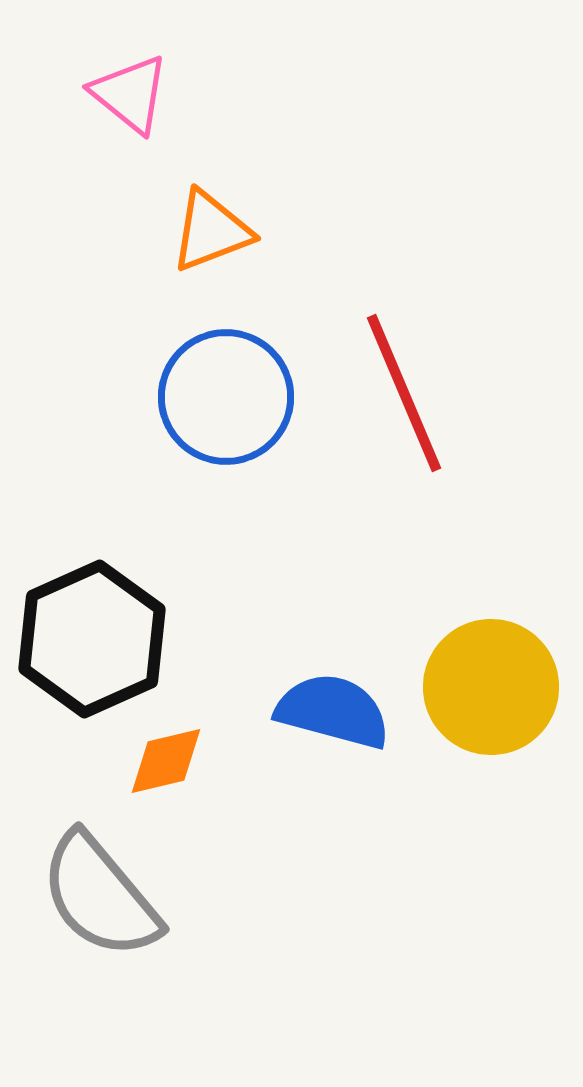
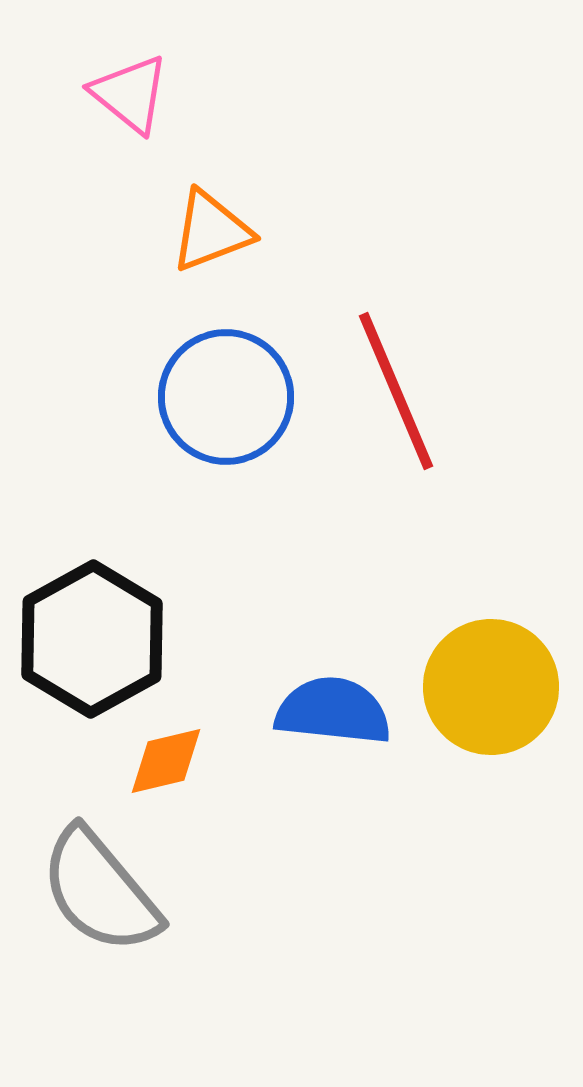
red line: moved 8 px left, 2 px up
black hexagon: rotated 5 degrees counterclockwise
blue semicircle: rotated 9 degrees counterclockwise
gray semicircle: moved 5 px up
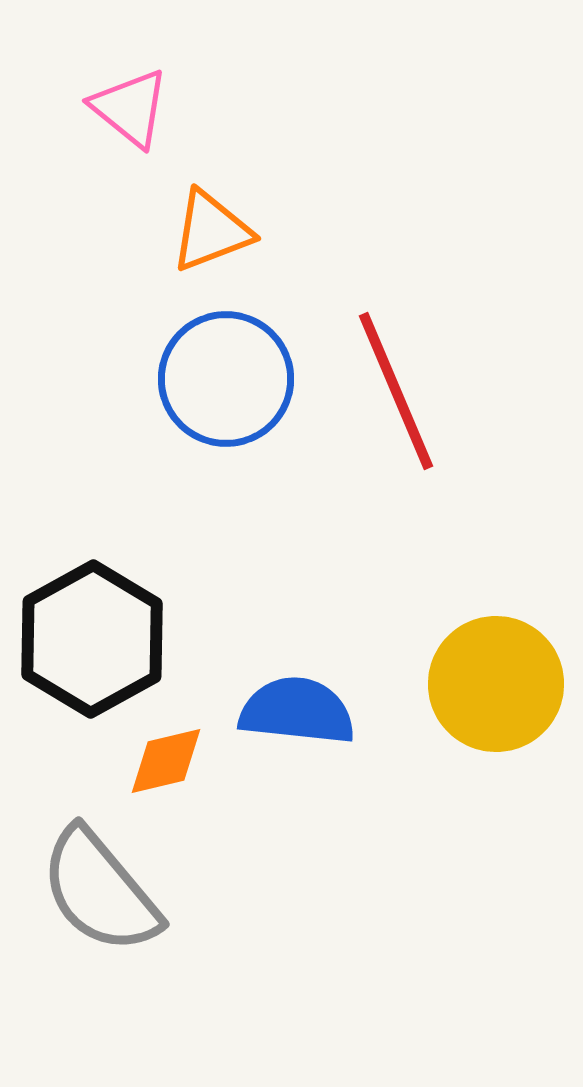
pink triangle: moved 14 px down
blue circle: moved 18 px up
yellow circle: moved 5 px right, 3 px up
blue semicircle: moved 36 px left
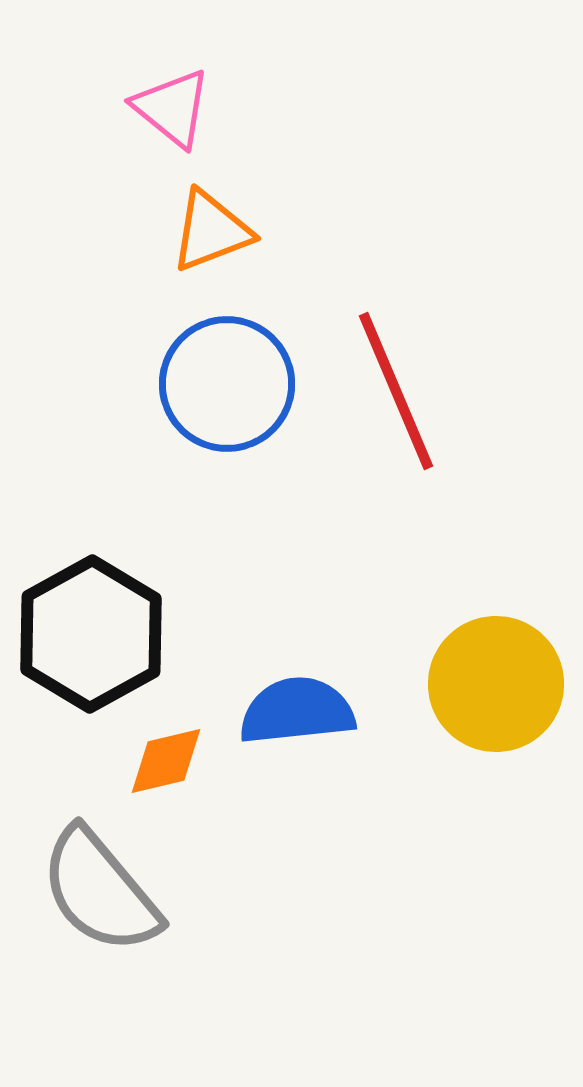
pink triangle: moved 42 px right
blue circle: moved 1 px right, 5 px down
black hexagon: moved 1 px left, 5 px up
blue semicircle: rotated 12 degrees counterclockwise
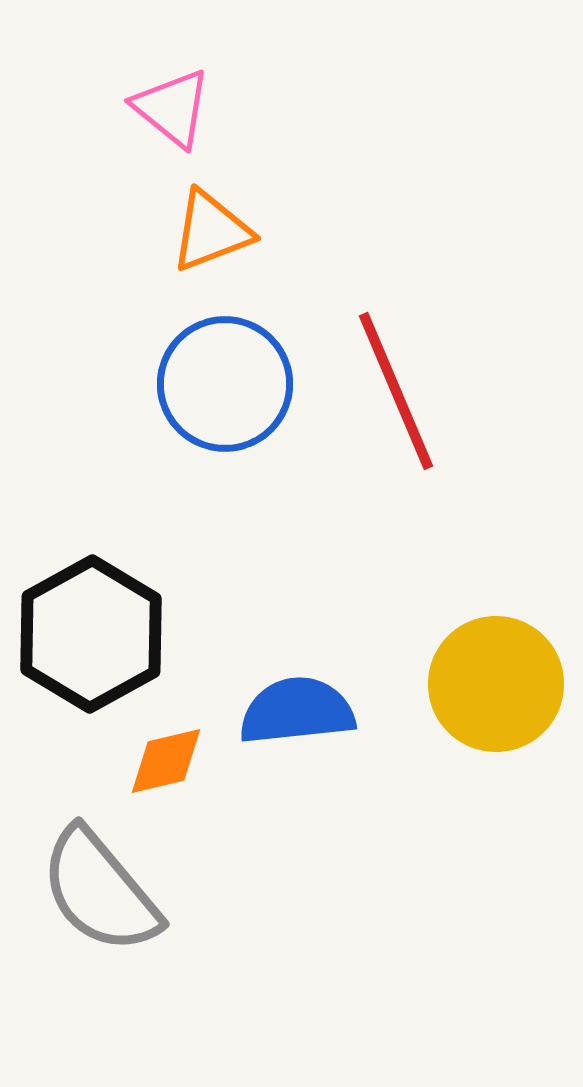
blue circle: moved 2 px left
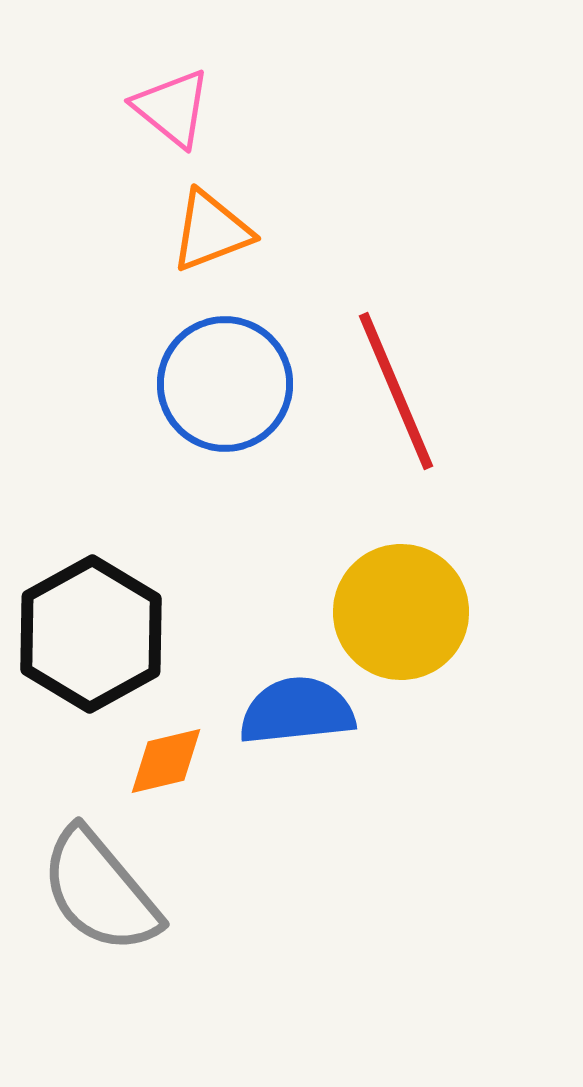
yellow circle: moved 95 px left, 72 px up
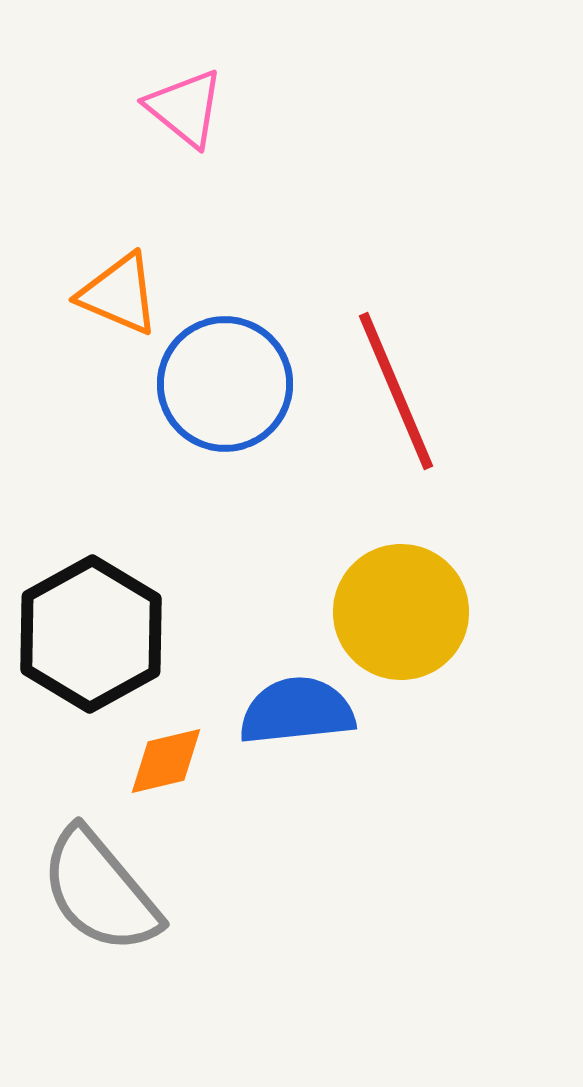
pink triangle: moved 13 px right
orange triangle: moved 92 px left, 63 px down; rotated 44 degrees clockwise
